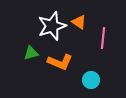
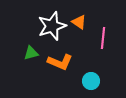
cyan circle: moved 1 px down
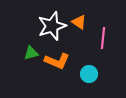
orange L-shape: moved 3 px left, 1 px up
cyan circle: moved 2 px left, 7 px up
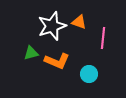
orange triangle: rotated 14 degrees counterclockwise
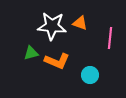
orange triangle: moved 1 px right, 1 px down
white star: rotated 24 degrees clockwise
pink line: moved 7 px right
cyan circle: moved 1 px right, 1 px down
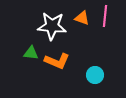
orange triangle: moved 2 px right, 5 px up
pink line: moved 5 px left, 22 px up
green triangle: rotated 21 degrees clockwise
cyan circle: moved 5 px right
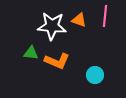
orange triangle: moved 3 px left, 2 px down
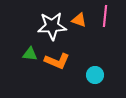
white star: rotated 8 degrees counterclockwise
green triangle: moved 1 px left, 1 px down
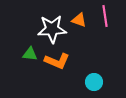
pink line: rotated 15 degrees counterclockwise
white star: moved 3 px down
cyan circle: moved 1 px left, 7 px down
